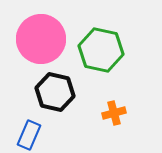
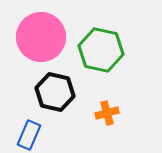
pink circle: moved 2 px up
orange cross: moved 7 px left
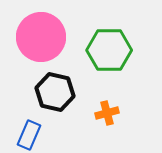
green hexagon: moved 8 px right; rotated 12 degrees counterclockwise
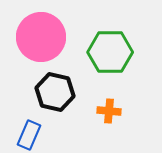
green hexagon: moved 1 px right, 2 px down
orange cross: moved 2 px right, 2 px up; rotated 20 degrees clockwise
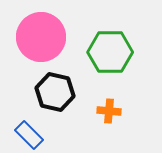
blue rectangle: rotated 68 degrees counterclockwise
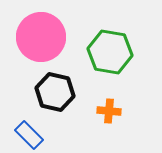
green hexagon: rotated 9 degrees clockwise
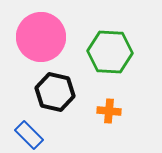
green hexagon: rotated 6 degrees counterclockwise
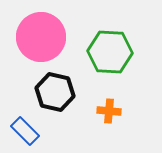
blue rectangle: moved 4 px left, 4 px up
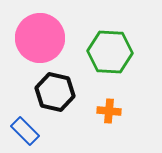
pink circle: moved 1 px left, 1 px down
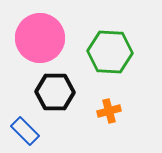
black hexagon: rotated 12 degrees counterclockwise
orange cross: rotated 20 degrees counterclockwise
